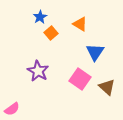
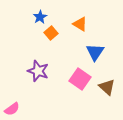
purple star: rotated 10 degrees counterclockwise
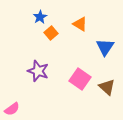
blue triangle: moved 10 px right, 5 px up
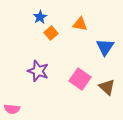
orange triangle: rotated 21 degrees counterclockwise
pink semicircle: rotated 42 degrees clockwise
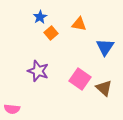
orange triangle: moved 1 px left
brown triangle: moved 3 px left, 1 px down
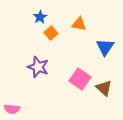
purple star: moved 4 px up
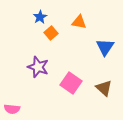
orange triangle: moved 2 px up
pink square: moved 9 px left, 4 px down
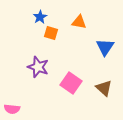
orange square: rotated 32 degrees counterclockwise
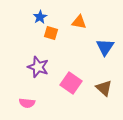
pink semicircle: moved 15 px right, 6 px up
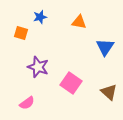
blue star: rotated 16 degrees clockwise
orange square: moved 30 px left
brown triangle: moved 5 px right, 4 px down
pink semicircle: rotated 42 degrees counterclockwise
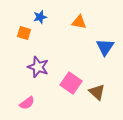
orange square: moved 3 px right
brown triangle: moved 12 px left
